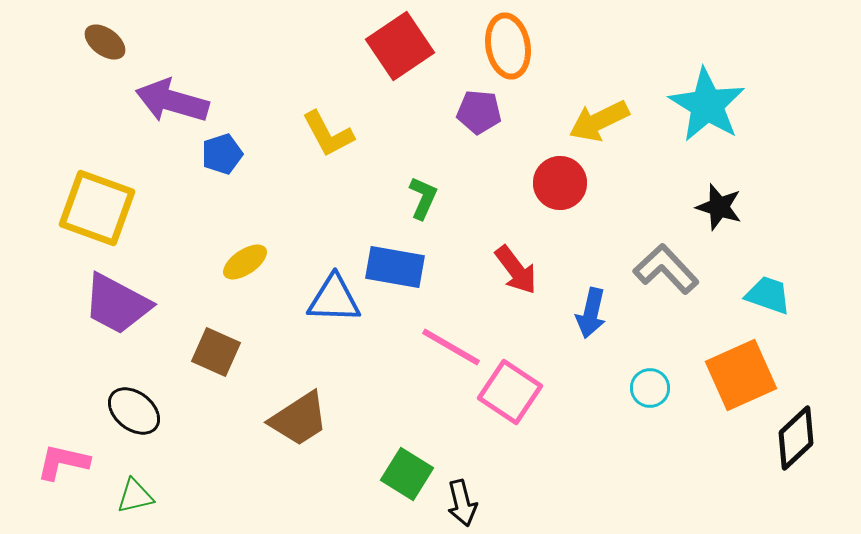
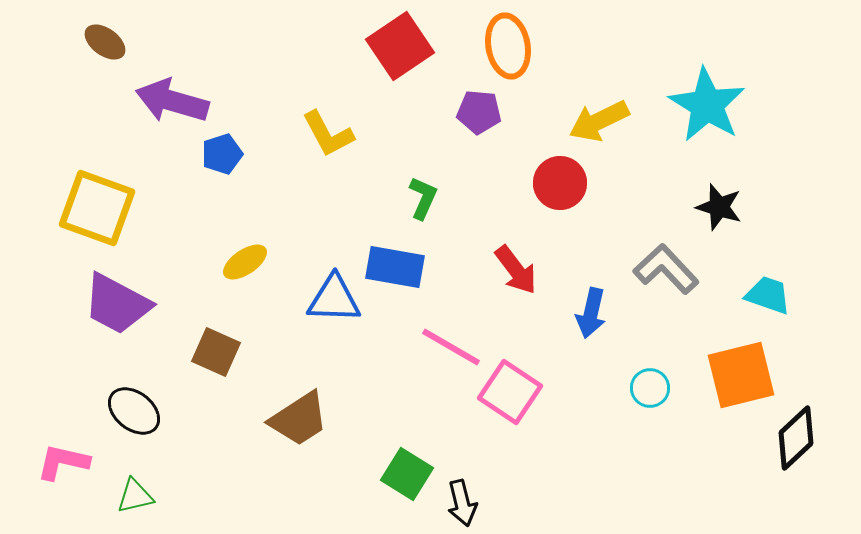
orange square: rotated 10 degrees clockwise
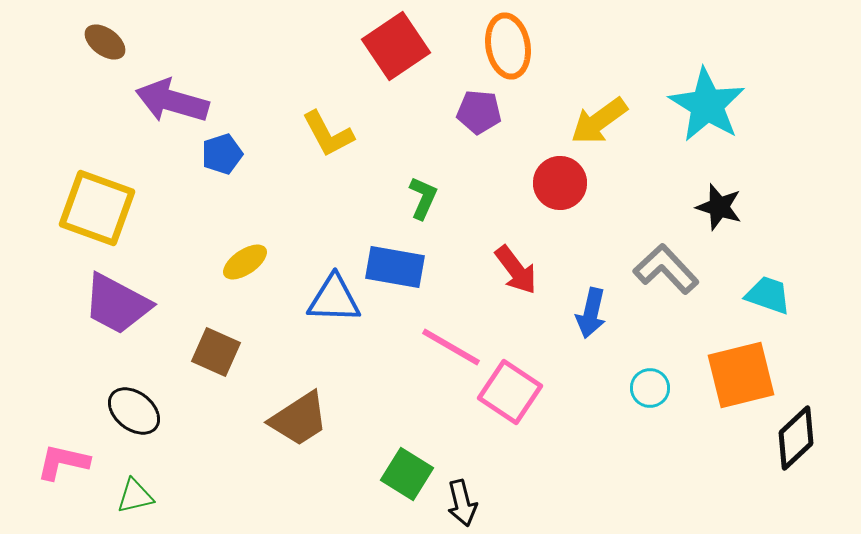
red square: moved 4 px left
yellow arrow: rotated 10 degrees counterclockwise
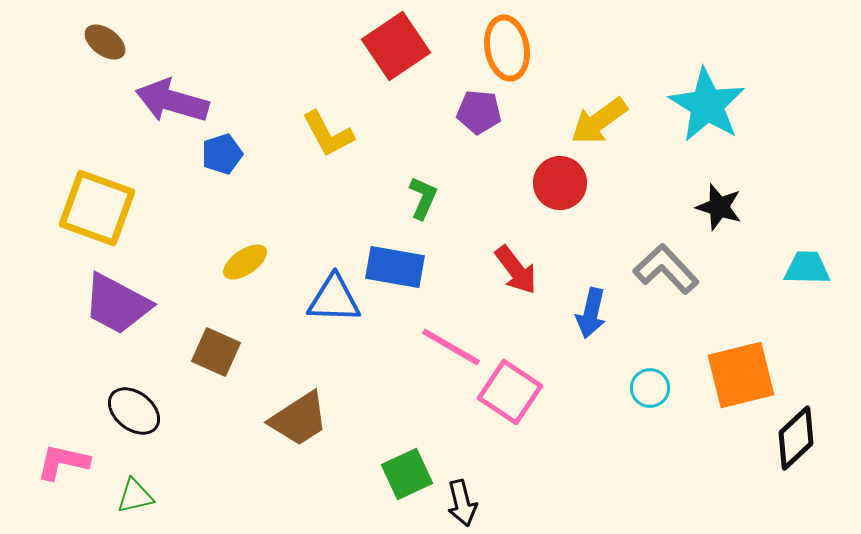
orange ellipse: moved 1 px left, 2 px down
cyan trapezoid: moved 39 px right, 27 px up; rotated 18 degrees counterclockwise
green square: rotated 33 degrees clockwise
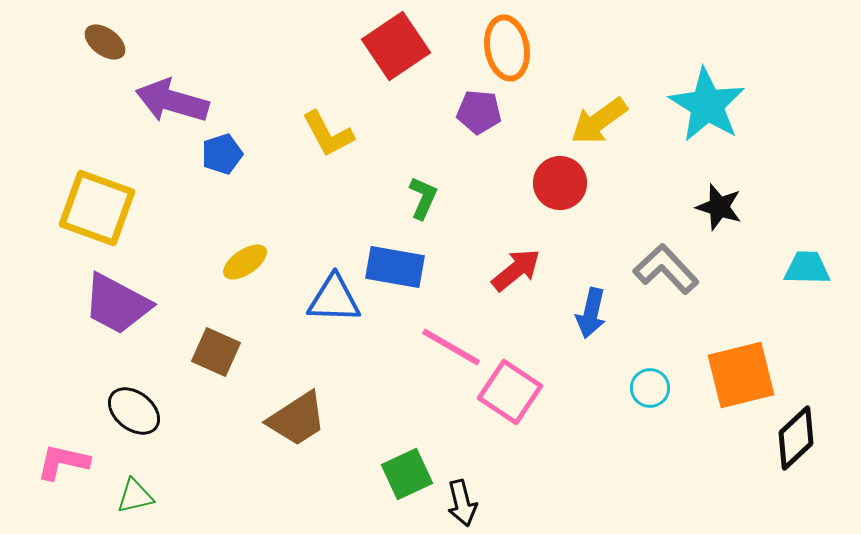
red arrow: rotated 92 degrees counterclockwise
brown trapezoid: moved 2 px left
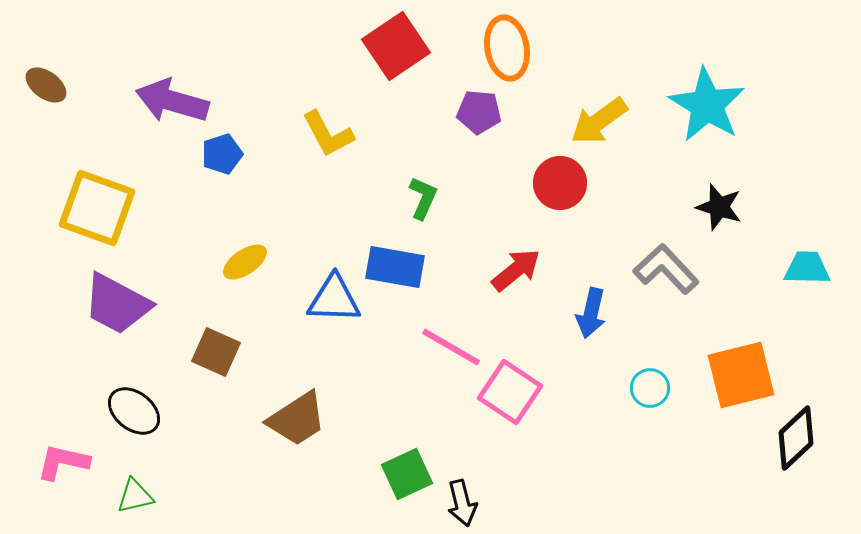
brown ellipse: moved 59 px left, 43 px down
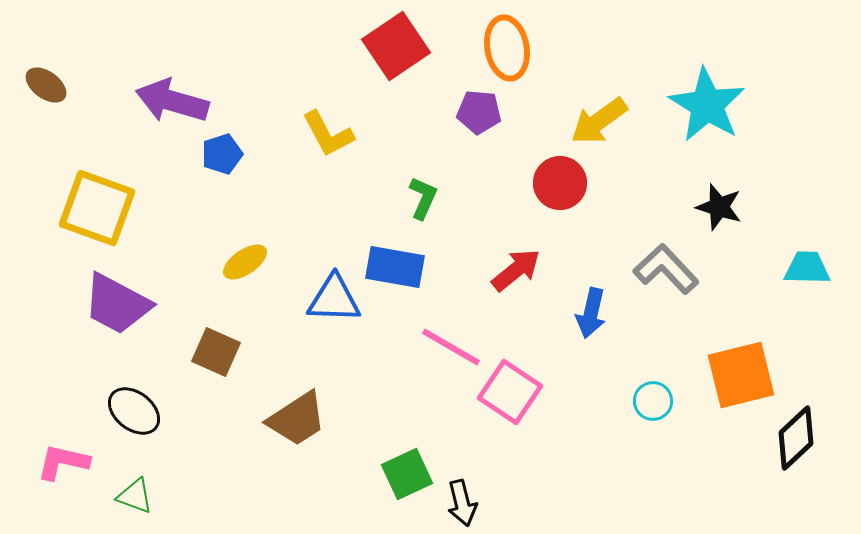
cyan circle: moved 3 px right, 13 px down
green triangle: rotated 33 degrees clockwise
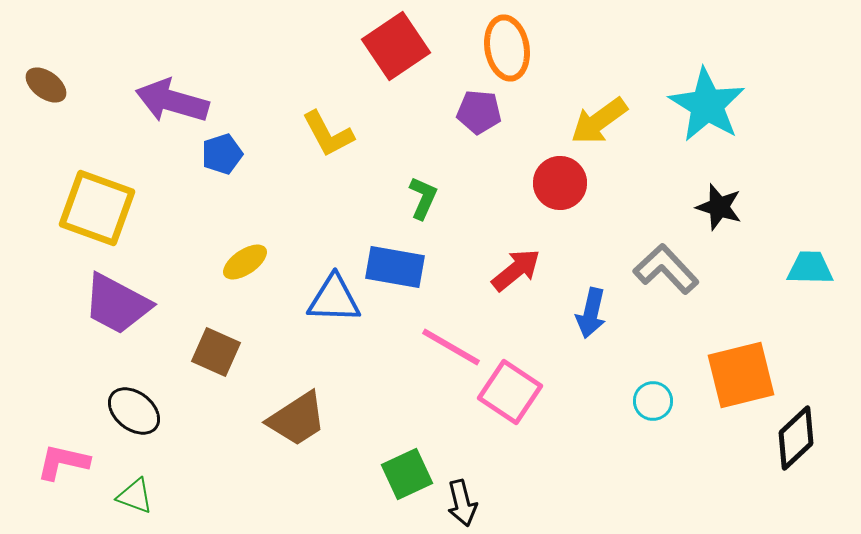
cyan trapezoid: moved 3 px right
